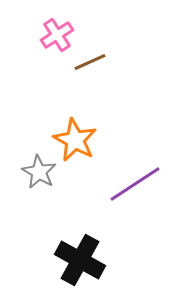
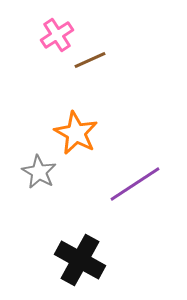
brown line: moved 2 px up
orange star: moved 1 px right, 7 px up
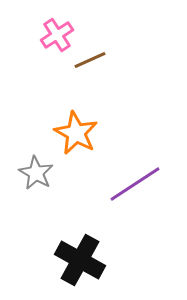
gray star: moved 3 px left, 1 px down
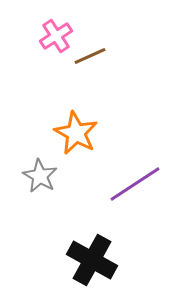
pink cross: moved 1 px left, 1 px down
brown line: moved 4 px up
gray star: moved 4 px right, 3 px down
black cross: moved 12 px right
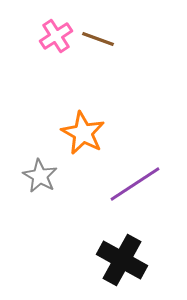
brown line: moved 8 px right, 17 px up; rotated 44 degrees clockwise
orange star: moved 7 px right
black cross: moved 30 px right
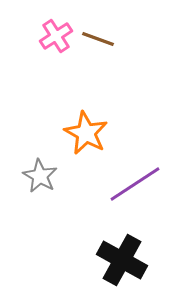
orange star: moved 3 px right
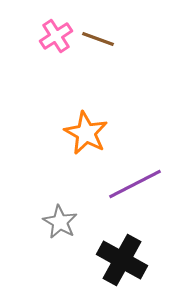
gray star: moved 20 px right, 46 px down
purple line: rotated 6 degrees clockwise
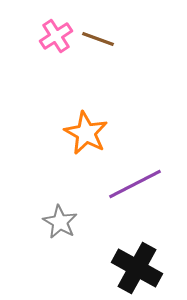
black cross: moved 15 px right, 8 px down
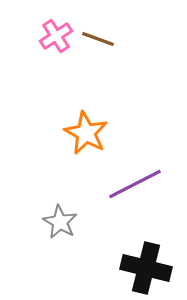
black cross: moved 9 px right; rotated 15 degrees counterclockwise
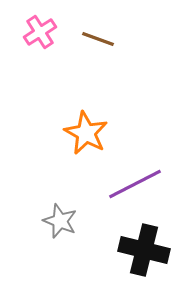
pink cross: moved 16 px left, 4 px up
gray star: moved 1 px up; rotated 8 degrees counterclockwise
black cross: moved 2 px left, 18 px up
